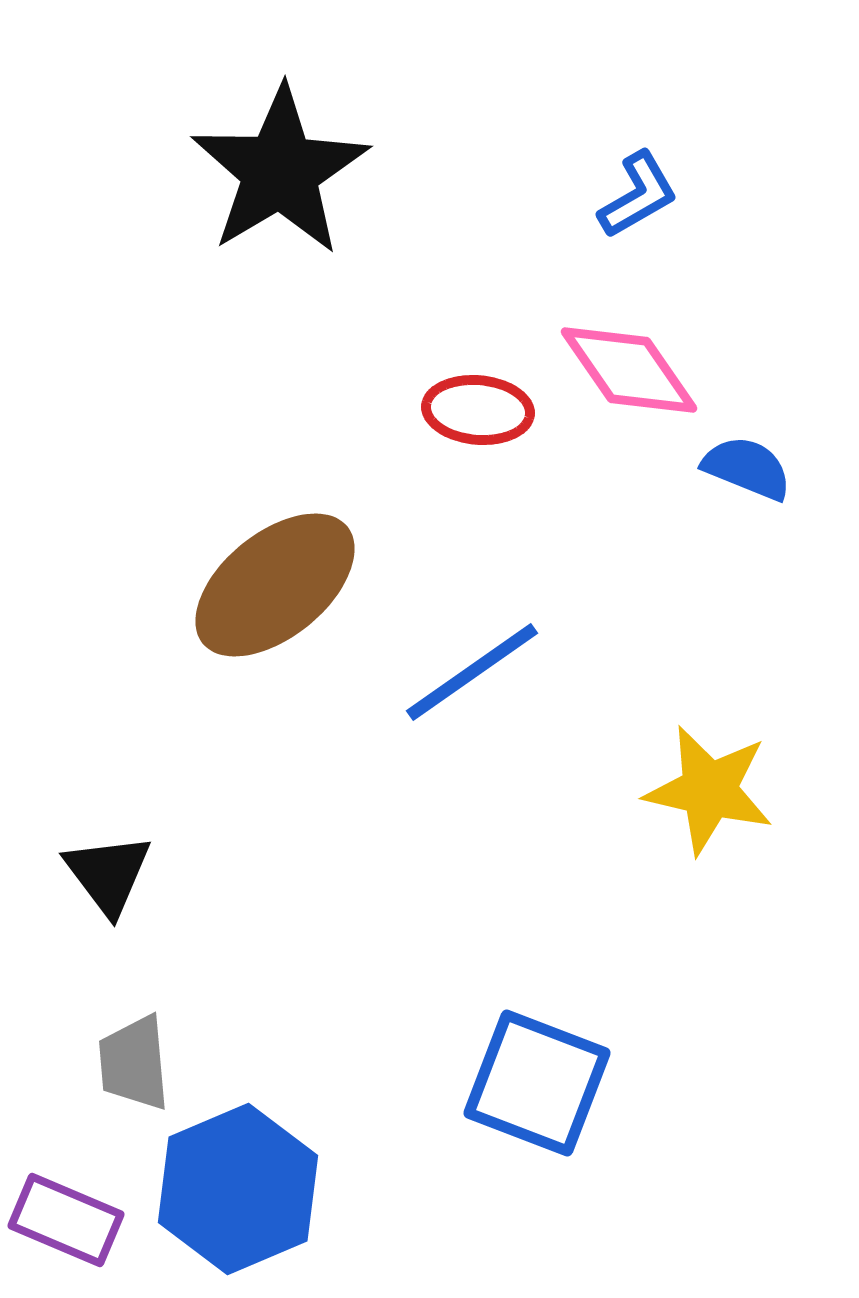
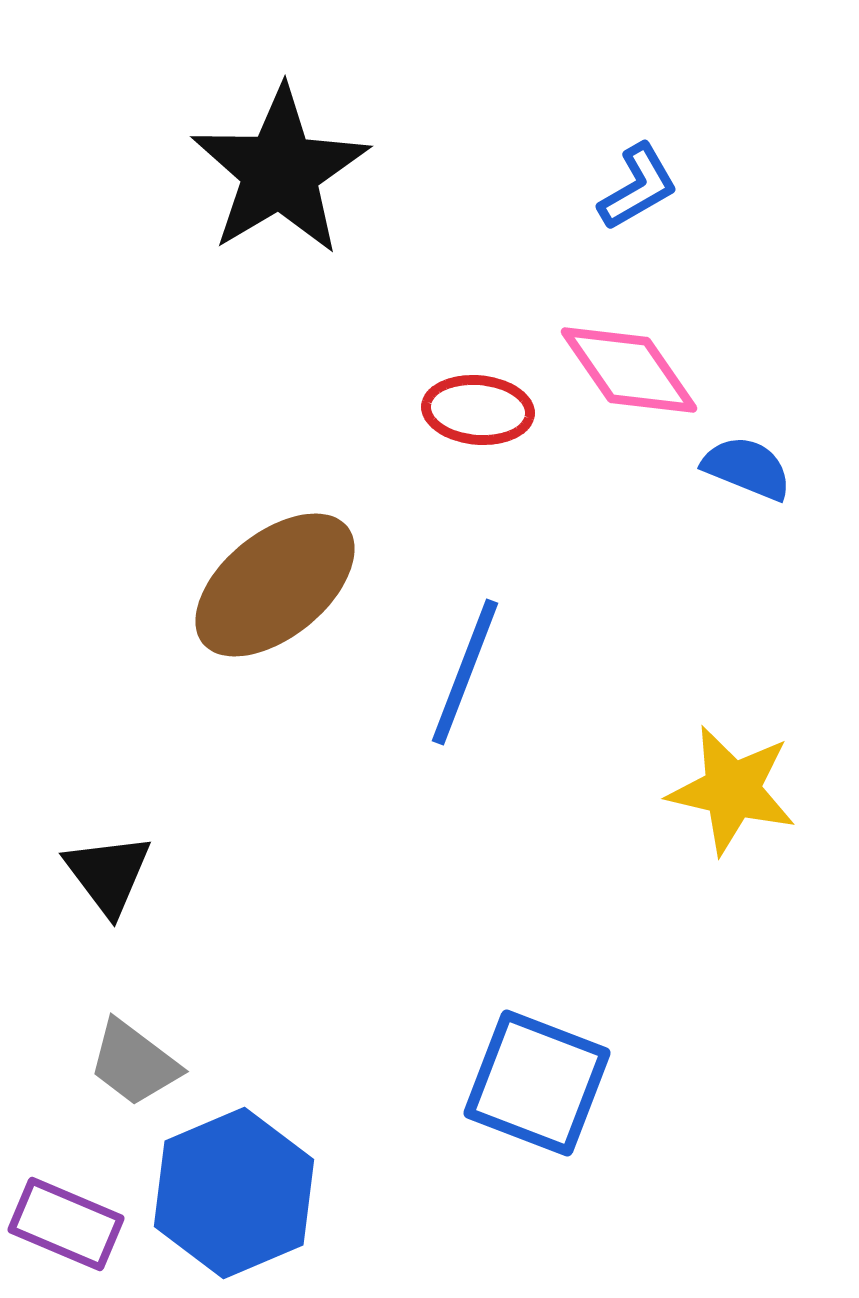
blue L-shape: moved 8 px up
blue line: moved 7 px left; rotated 34 degrees counterclockwise
yellow star: moved 23 px right
gray trapezoid: rotated 48 degrees counterclockwise
blue hexagon: moved 4 px left, 4 px down
purple rectangle: moved 4 px down
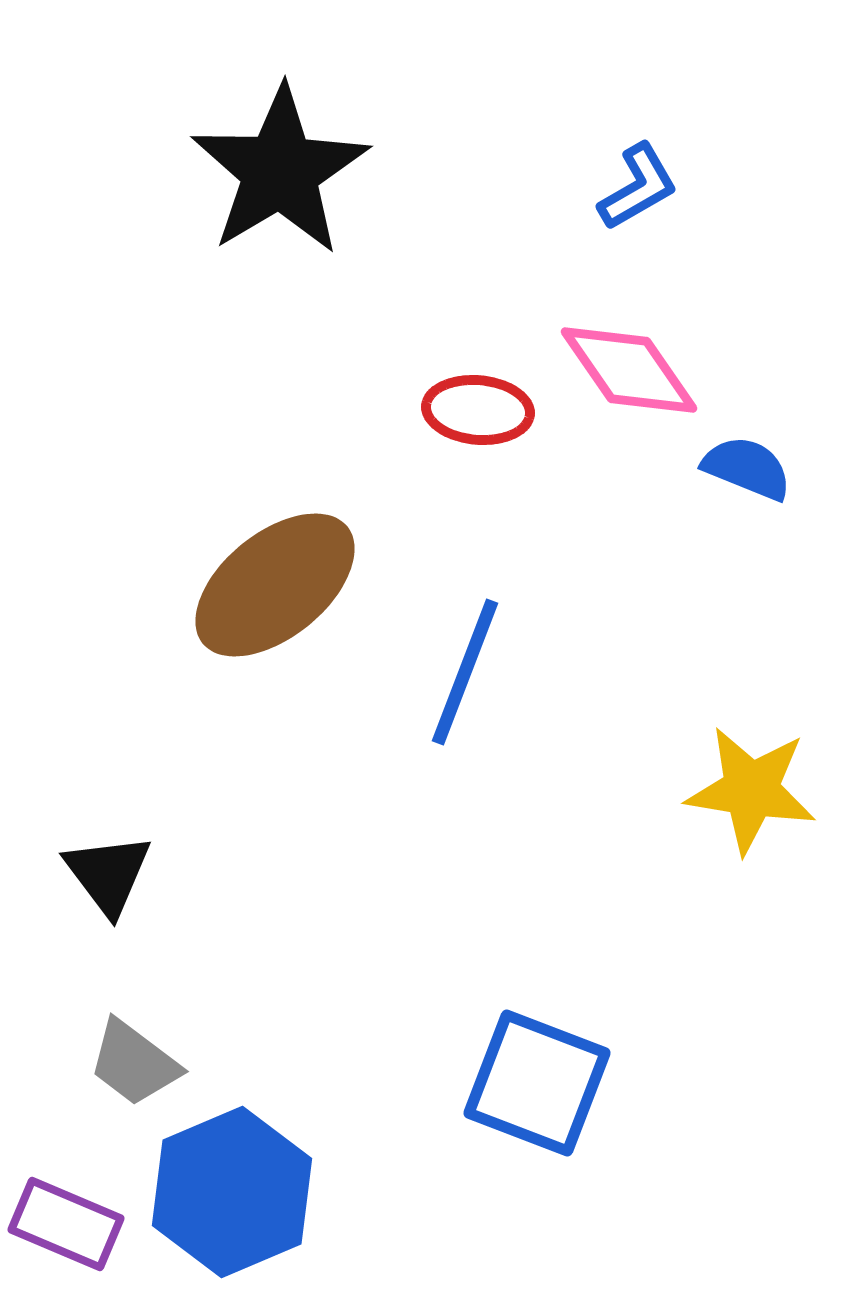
yellow star: moved 19 px right; rotated 4 degrees counterclockwise
blue hexagon: moved 2 px left, 1 px up
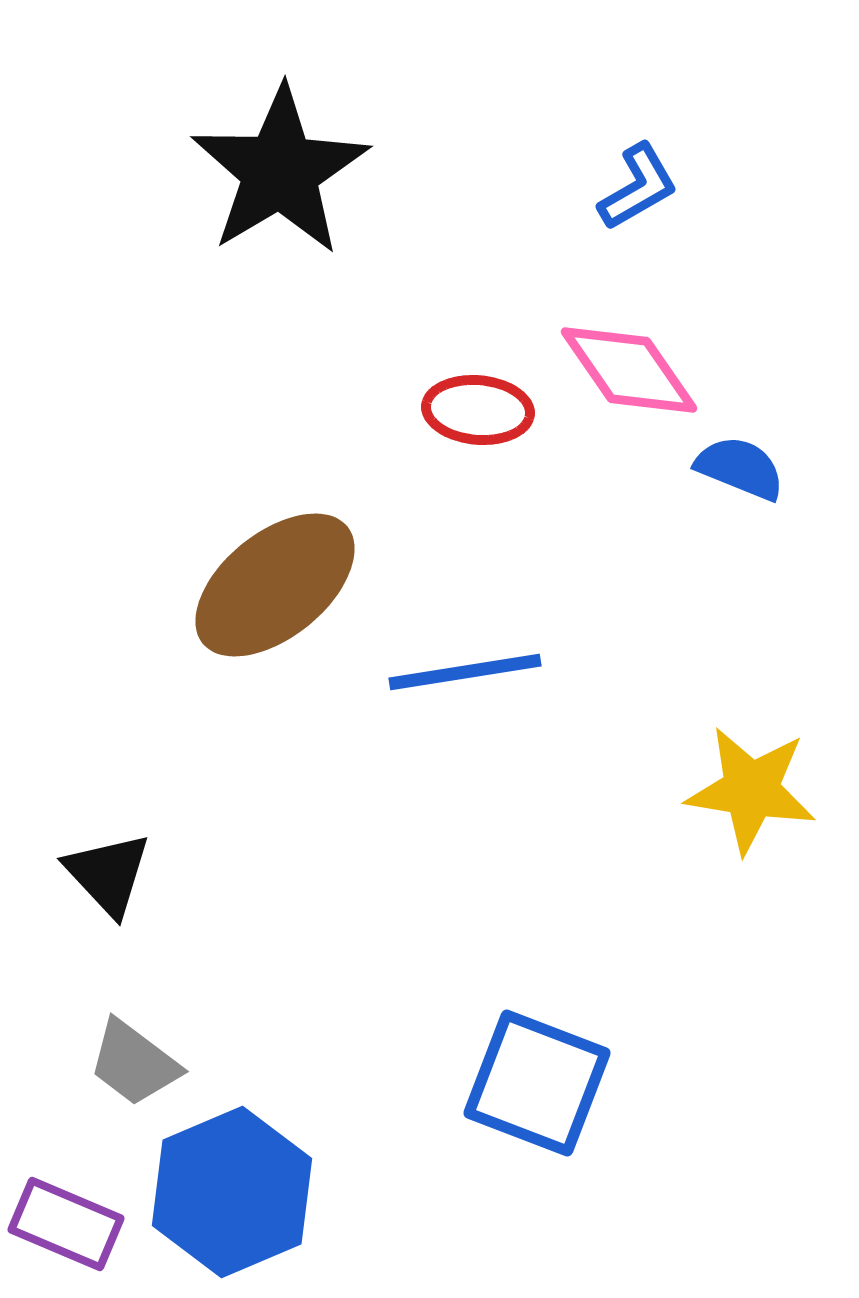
blue semicircle: moved 7 px left
blue line: rotated 60 degrees clockwise
black triangle: rotated 6 degrees counterclockwise
